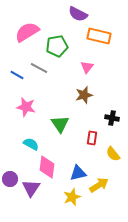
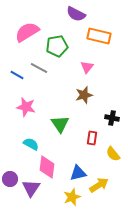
purple semicircle: moved 2 px left
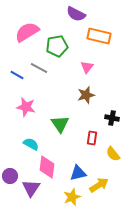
brown star: moved 2 px right
purple circle: moved 3 px up
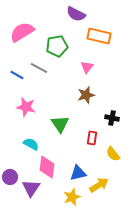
pink semicircle: moved 5 px left
purple circle: moved 1 px down
